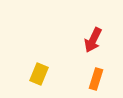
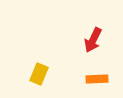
orange rectangle: moved 1 px right; rotated 70 degrees clockwise
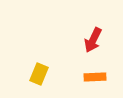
orange rectangle: moved 2 px left, 2 px up
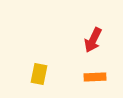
yellow rectangle: rotated 10 degrees counterclockwise
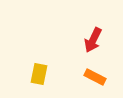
orange rectangle: rotated 30 degrees clockwise
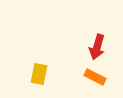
red arrow: moved 4 px right, 7 px down; rotated 10 degrees counterclockwise
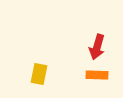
orange rectangle: moved 2 px right, 2 px up; rotated 25 degrees counterclockwise
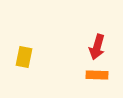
yellow rectangle: moved 15 px left, 17 px up
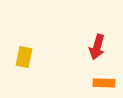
orange rectangle: moved 7 px right, 8 px down
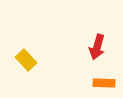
yellow rectangle: moved 2 px right, 3 px down; rotated 55 degrees counterclockwise
